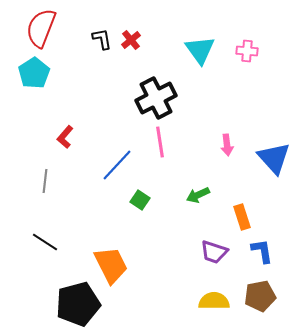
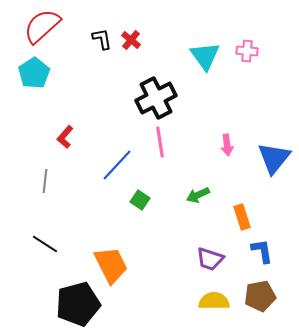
red semicircle: moved 1 px right, 2 px up; rotated 27 degrees clockwise
red cross: rotated 12 degrees counterclockwise
cyan triangle: moved 5 px right, 6 px down
blue triangle: rotated 21 degrees clockwise
black line: moved 2 px down
purple trapezoid: moved 4 px left, 7 px down
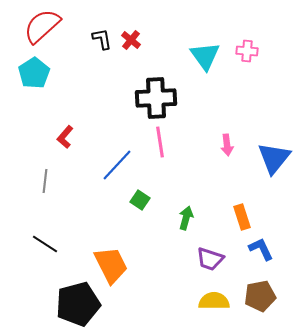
black cross: rotated 24 degrees clockwise
green arrow: moved 12 px left, 23 px down; rotated 130 degrees clockwise
blue L-shape: moved 1 px left, 2 px up; rotated 16 degrees counterclockwise
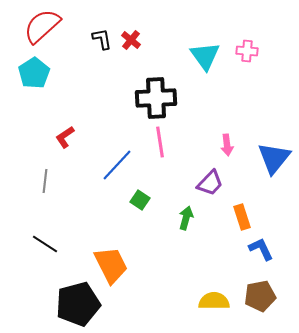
red L-shape: rotated 15 degrees clockwise
purple trapezoid: moved 76 px up; rotated 64 degrees counterclockwise
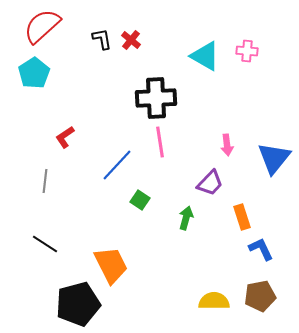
cyan triangle: rotated 24 degrees counterclockwise
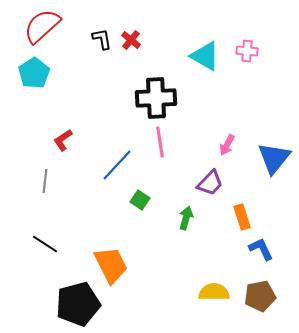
red L-shape: moved 2 px left, 3 px down
pink arrow: rotated 35 degrees clockwise
yellow semicircle: moved 9 px up
